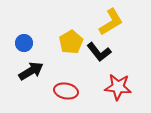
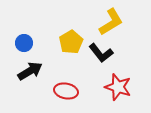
black L-shape: moved 2 px right, 1 px down
black arrow: moved 1 px left
red star: rotated 12 degrees clockwise
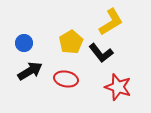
red ellipse: moved 12 px up
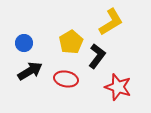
black L-shape: moved 4 px left, 3 px down; rotated 105 degrees counterclockwise
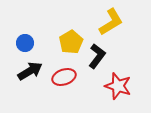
blue circle: moved 1 px right
red ellipse: moved 2 px left, 2 px up; rotated 30 degrees counterclockwise
red star: moved 1 px up
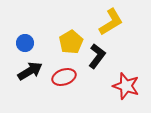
red star: moved 8 px right
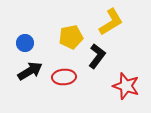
yellow pentagon: moved 5 px up; rotated 20 degrees clockwise
red ellipse: rotated 15 degrees clockwise
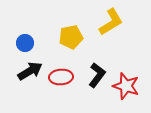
black L-shape: moved 19 px down
red ellipse: moved 3 px left
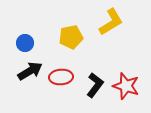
black L-shape: moved 2 px left, 10 px down
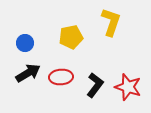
yellow L-shape: rotated 40 degrees counterclockwise
black arrow: moved 2 px left, 2 px down
red star: moved 2 px right, 1 px down
